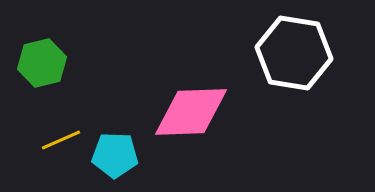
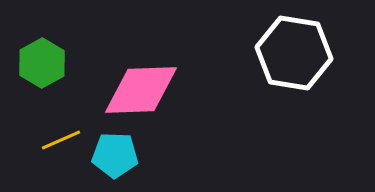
green hexagon: rotated 15 degrees counterclockwise
pink diamond: moved 50 px left, 22 px up
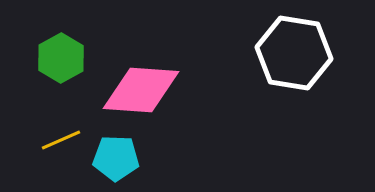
green hexagon: moved 19 px right, 5 px up
pink diamond: rotated 6 degrees clockwise
cyan pentagon: moved 1 px right, 3 px down
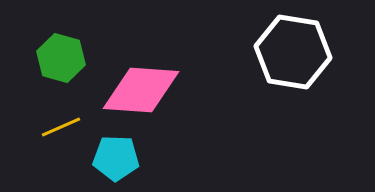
white hexagon: moved 1 px left, 1 px up
green hexagon: rotated 15 degrees counterclockwise
yellow line: moved 13 px up
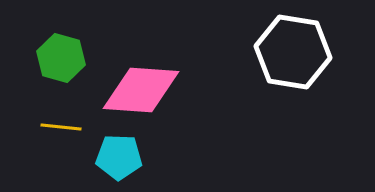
yellow line: rotated 30 degrees clockwise
cyan pentagon: moved 3 px right, 1 px up
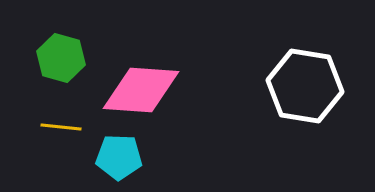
white hexagon: moved 12 px right, 34 px down
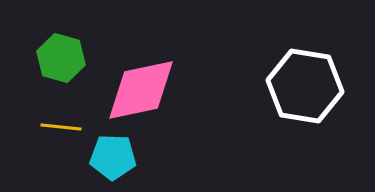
pink diamond: rotated 16 degrees counterclockwise
cyan pentagon: moved 6 px left
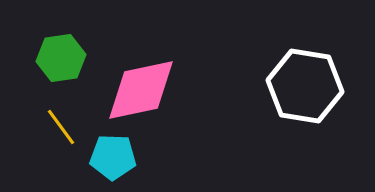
green hexagon: rotated 24 degrees counterclockwise
yellow line: rotated 48 degrees clockwise
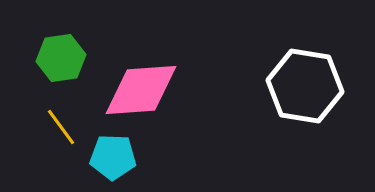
pink diamond: rotated 8 degrees clockwise
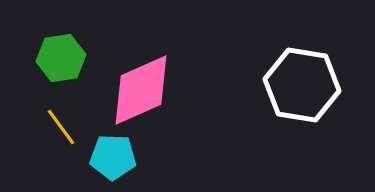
white hexagon: moved 3 px left, 1 px up
pink diamond: rotated 20 degrees counterclockwise
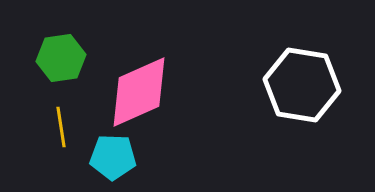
pink diamond: moved 2 px left, 2 px down
yellow line: rotated 27 degrees clockwise
